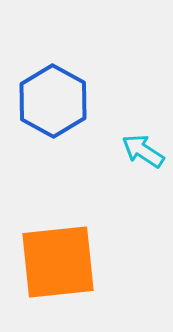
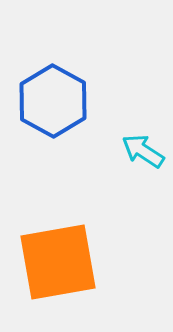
orange square: rotated 4 degrees counterclockwise
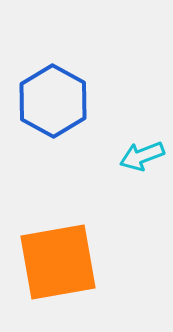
cyan arrow: moved 1 px left, 5 px down; rotated 54 degrees counterclockwise
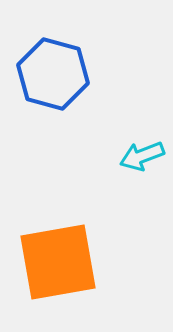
blue hexagon: moved 27 px up; rotated 14 degrees counterclockwise
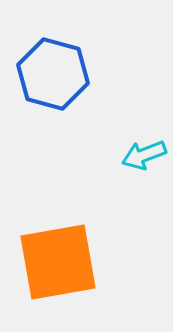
cyan arrow: moved 2 px right, 1 px up
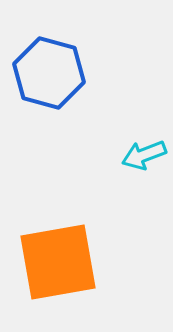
blue hexagon: moved 4 px left, 1 px up
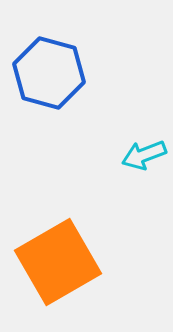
orange square: rotated 20 degrees counterclockwise
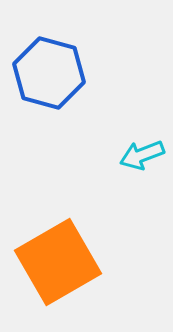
cyan arrow: moved 2 px left
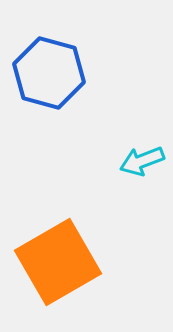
cyan arrow: moved 6 px down
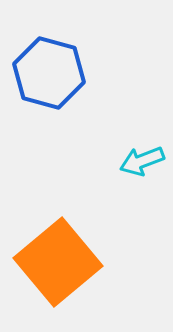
orange square: rotated 10 degrees counterclockwise
